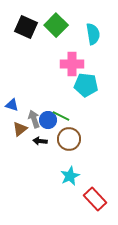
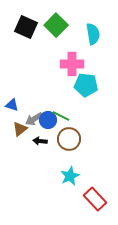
gray arrow: rotated 102 degrees counterclockwise
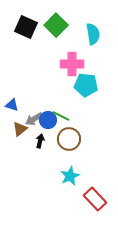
black arrow: rotated 96 degrees clockwise
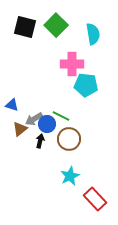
black square: moved 1 px left; rotated 10 degrees counterclockwise
blue circle: moved 1 px left, 4 px down
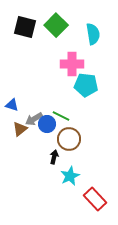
black arrow: moved 14 px right, 16 px down
